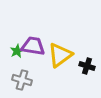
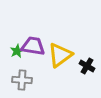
black cross: rotated 14 degrees clockwise
gray cross: rotated 12 degrees counterclockwise
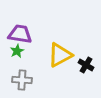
purple trapezoid: moved 13 px left, 12 px up
yellow triangle: rotated 8 degrees clockwise
black cross: moved 1 px left, 1 px up
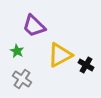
purple trapezoid: moved 14 px right, 8 px up; rotated 145 degrees counterclockwise
green star: rotated 16 degrees counterclockwise
gray cross: moved 1 px up; rotated 30 degrees clockwise
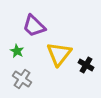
yellow triangle: moved 1 px left, 1 px up; rotated 24 degrees counterclockwise
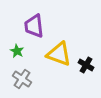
purple trapezoid: rotated 40 degrees clockwise
yellow triangle: rotated 48 degrees counterclockwise
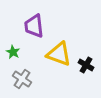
green star: moved 4 px left, 1 px down
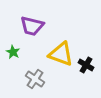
purple trapezoid: moved 2 px left; rotated 70 degrees counterclockwise
yellow triangle: moved 2 px right
gray cross: moved 13 px right
